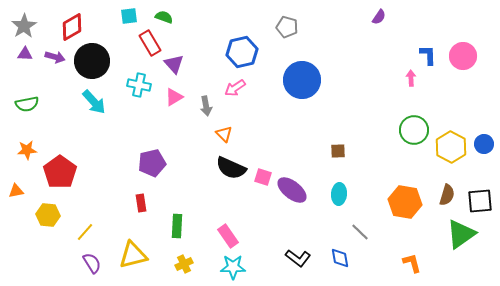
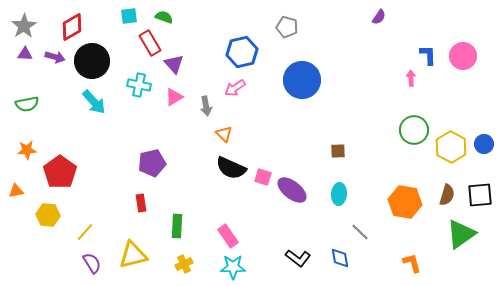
black square at (480, 201): moved 6 px up
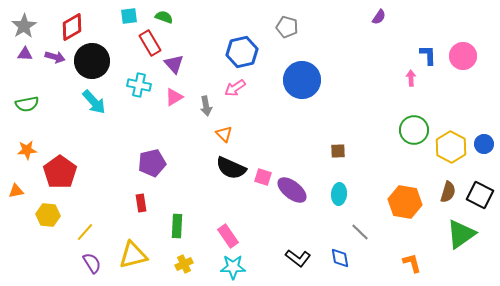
brown semicircle at (447, 195): moved 1 px right, 3 px up
black square at (480, 195): rotated 32 degrees clockwise
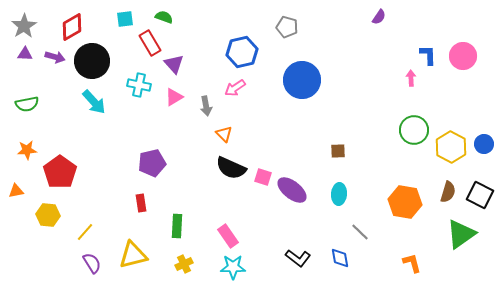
cyan square at (129, 16): moved 4 px left, 3 px down
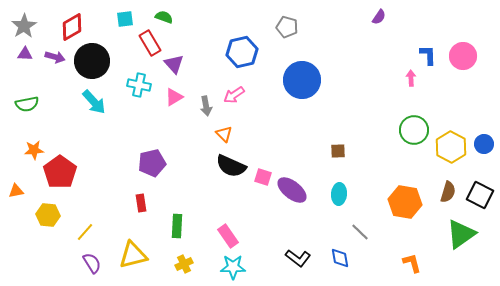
pink arrow at (235, 88): moved 1 px left, 7 px down
orange star at (27, 150): moved 7 px right
black semicircle at (231, 168): moved 2 px up
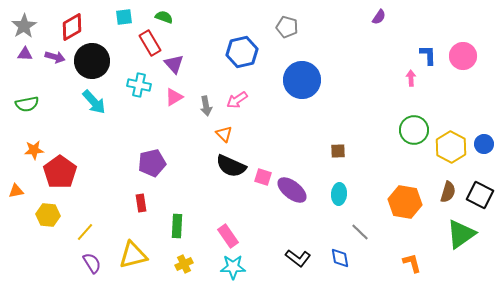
cyan square at (125, 19): moved 1 px left, 2 px up
pink arrow at (234, 95): moved 3 px right, 5 px down
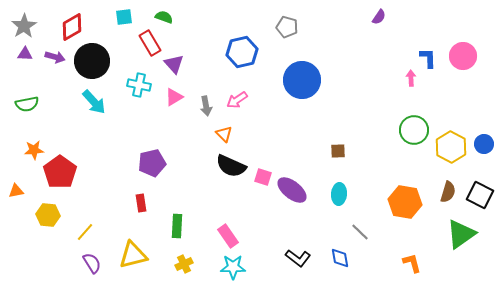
blue L-shape at (428, 55): moved 3 px down
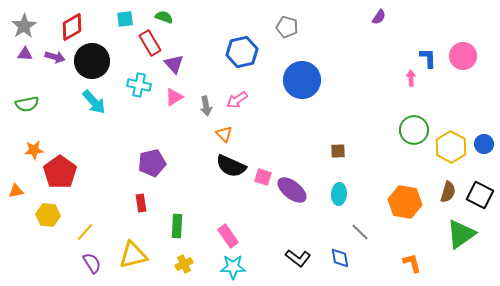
cyan square at (124, 17): moved 1 px right, 2 px down
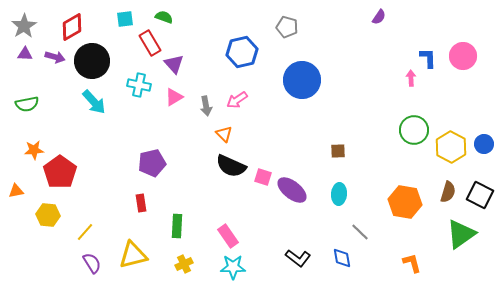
blue diamond at (340, 258): moved 2 px right
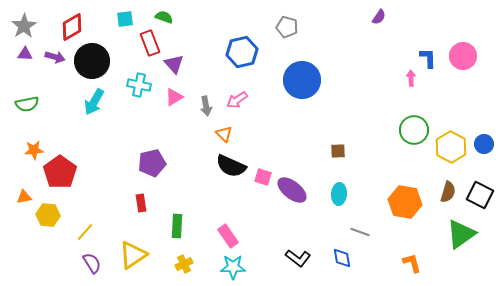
red rectangle at (150, 43): rotated 10 degrees clockwise
cyan arrow at (94, 102): rotated 72 degrees clockwise
orange triangle at (16, 191): moved 8 px right, 6 px down
gray line at (360, 232): rotated 24 degrees counterclockwise
yellow triangle at (133, 255): rotated 20 degrees counterclockwise
